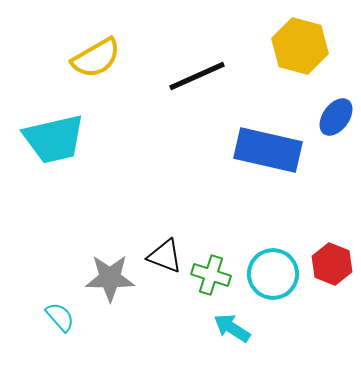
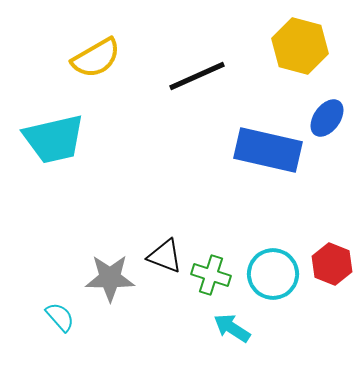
blue ellipse: moved 9 px left, 1 px down
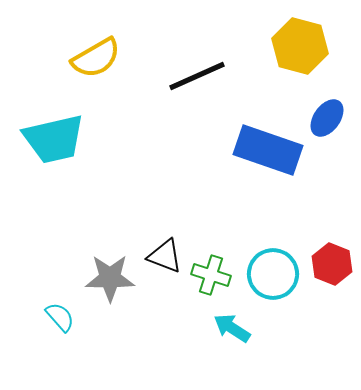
blue rectangle: rotated 6 degrees clockwise
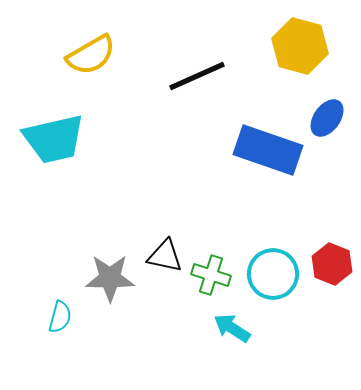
yellow semicircle: moved 5 px left, 3 px up
black triangle: rotated 9 degrees counterclockwise
cyan semicircle: rotated 56 degrees clockwise
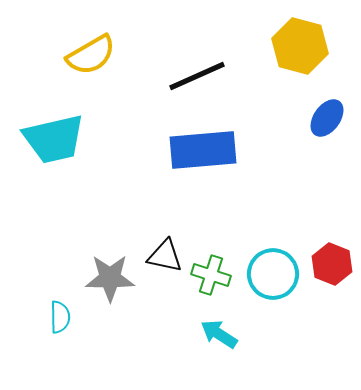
blue rectangle: moved 65 px left; rotated 24 degrees counterclockwise
cyan semicircle: rotated 16 degrees counterclockwise
cyan arrow: moved 13 px left, 6 px down
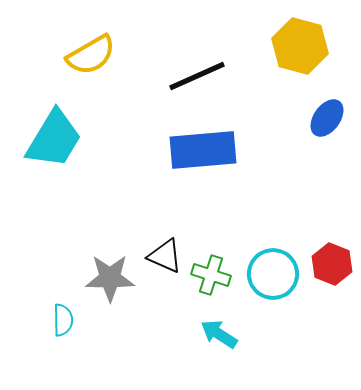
cyan trapezoid: rotated 46 degrees counterclockwise
black triangle: rotated 12 degrees clockwise
cyan semicircle: moved 3 px right, 3 px down
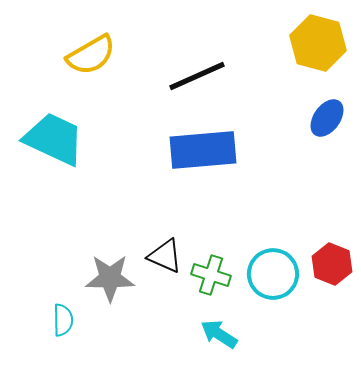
yellow hexagon: moved 18 px right, 3 px up
cyan trapezoid: rotated 96 degrees counterclockwise
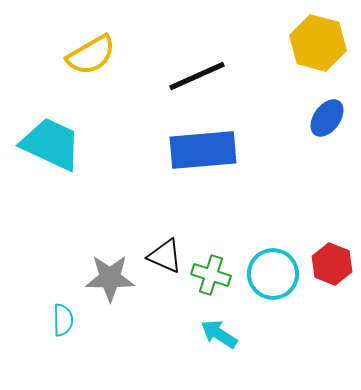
cyan trapezoid: moved 3 px left, 5 px down
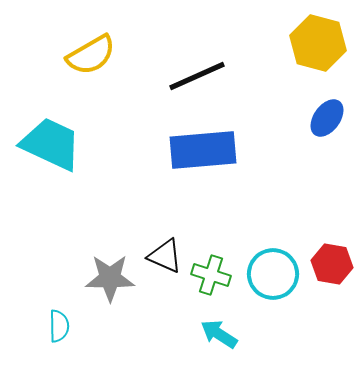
red hexagon: rotated 12 degrees counterclockwise
cyan semicircle: moved 4 px left, 6 px down
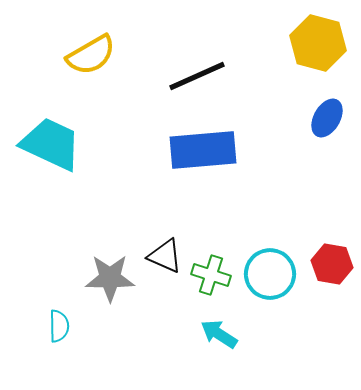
blue ellipse: rotated 6 degrees counterclockwise
cyan circle: moved 3 px left
